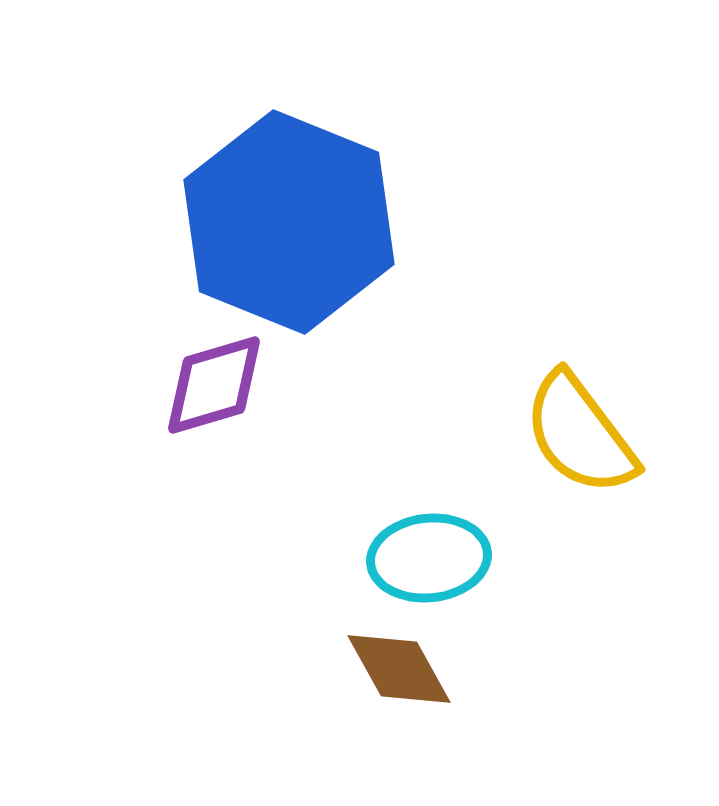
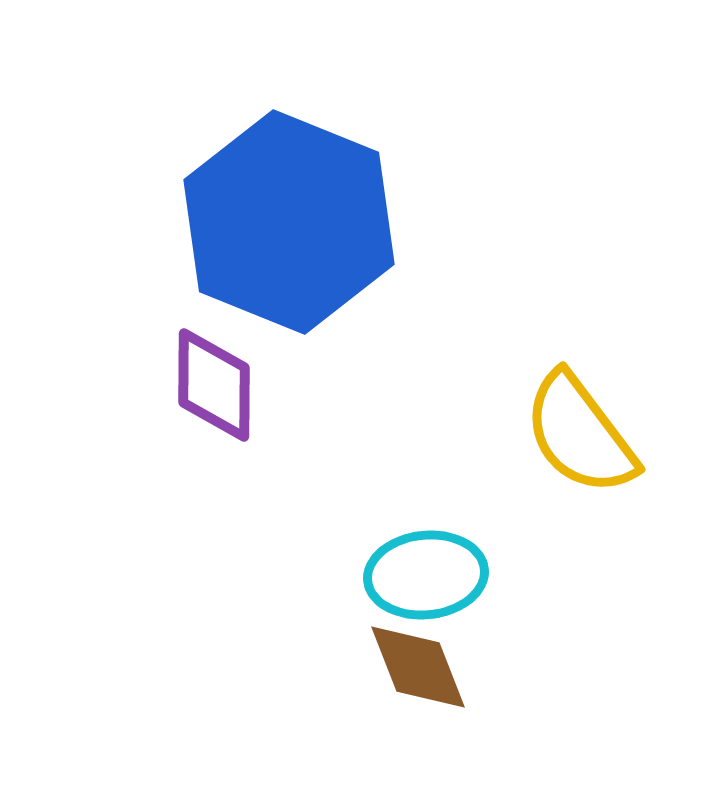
purple diamond: rotated 73 degrees counterclockwise
cyan ellipse: moved 3 px left, 17 px down
brown diamond: moved 19 px right, 2 px up; rotated 8 degrees clockwise
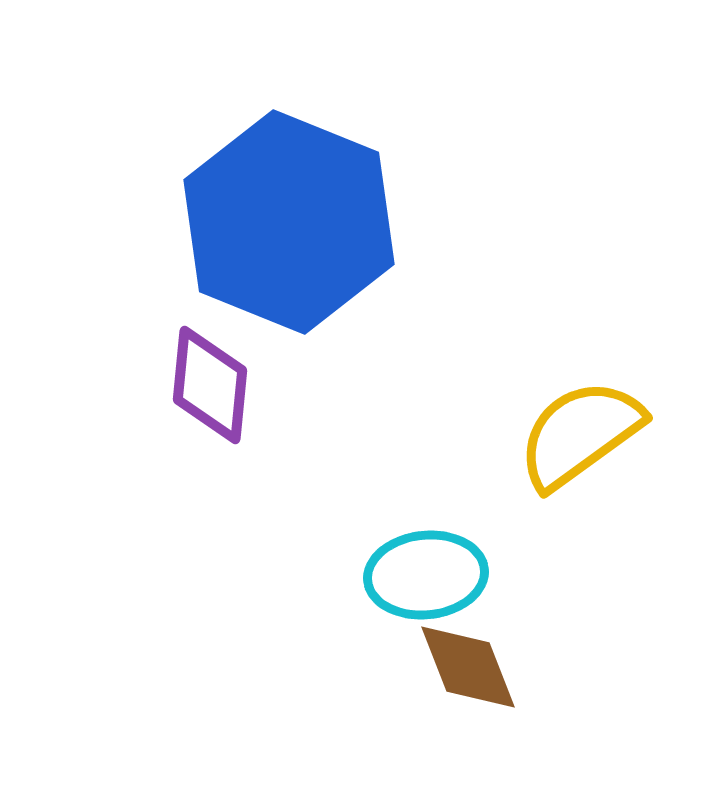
purple diamond: moved 4 px left; rotated 5 degrees clockwise
yellow semicircle: rotated 91 degrees clockwise
brown diamond: moved 50 px right
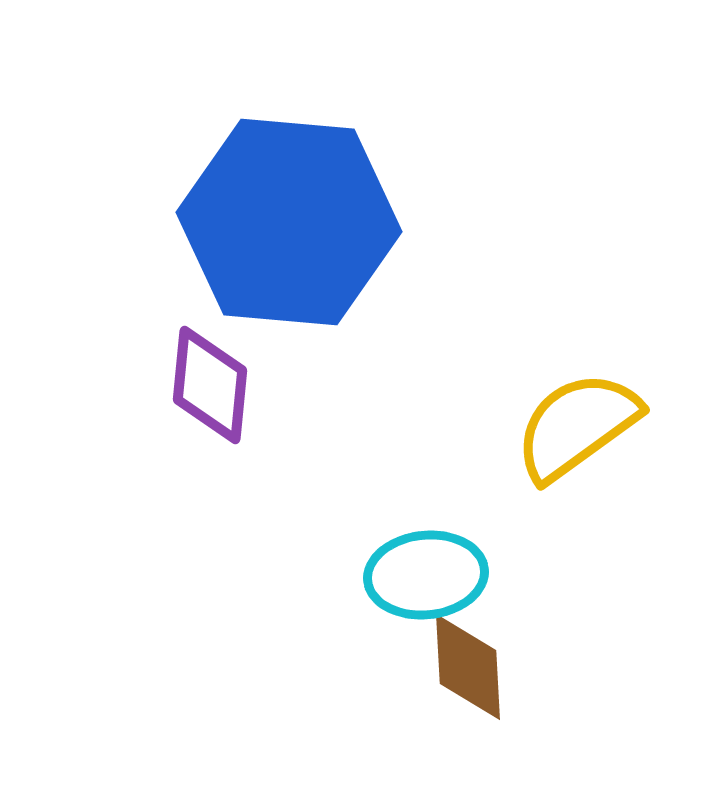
blue hexagon: rotated 17 degrees counterclockwise
yellow semicircle: moved 3 px left, 8 px up
brown diamond: rotated 18 degrees clockwise
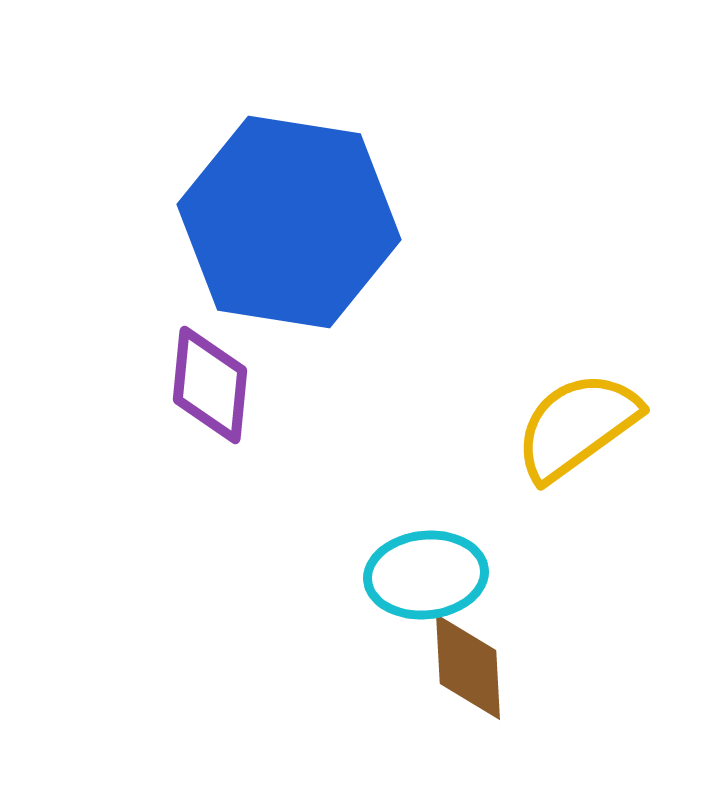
blue hexagon: rotated 4 degrees clockwise
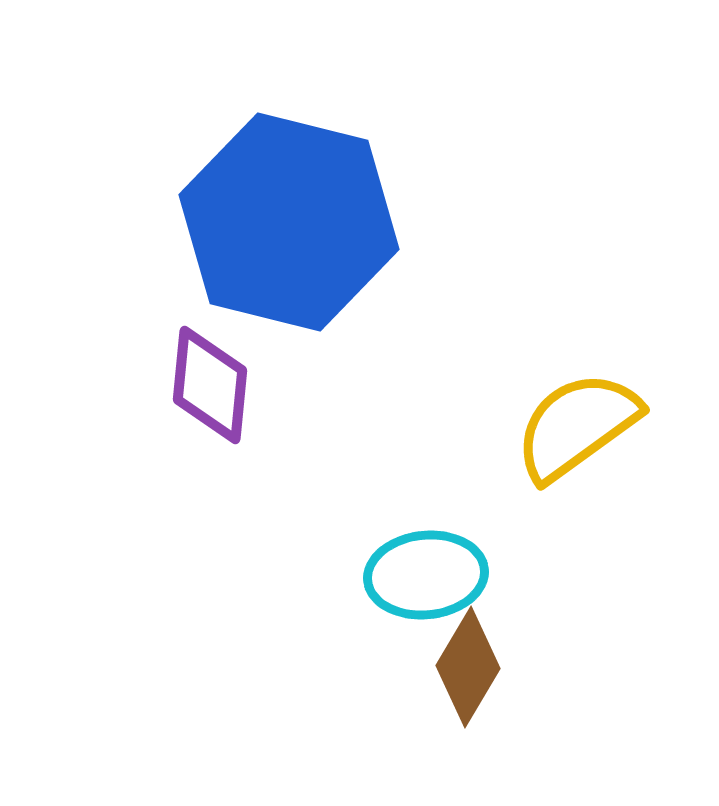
blue hexagon: rotated 5 degrees clockwise
brown diamond: rotated 34 degrees clockwise
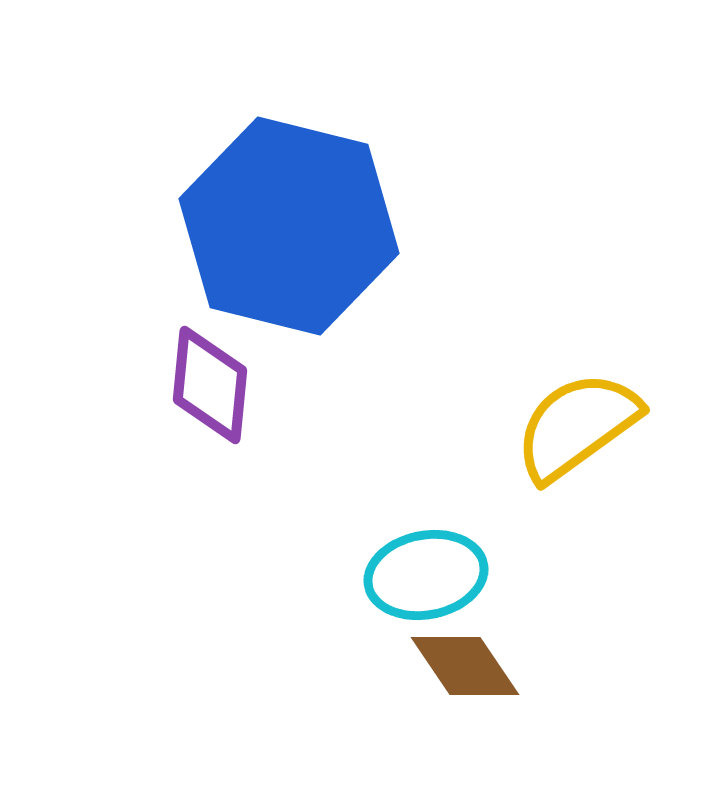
blue hexagon: moved 4 px down
cyan ellipse: rotated 5 degrees counterclockwise
brown diamond: moved 3 px left, 1 px up; rotated 65 degrees counterclockwise
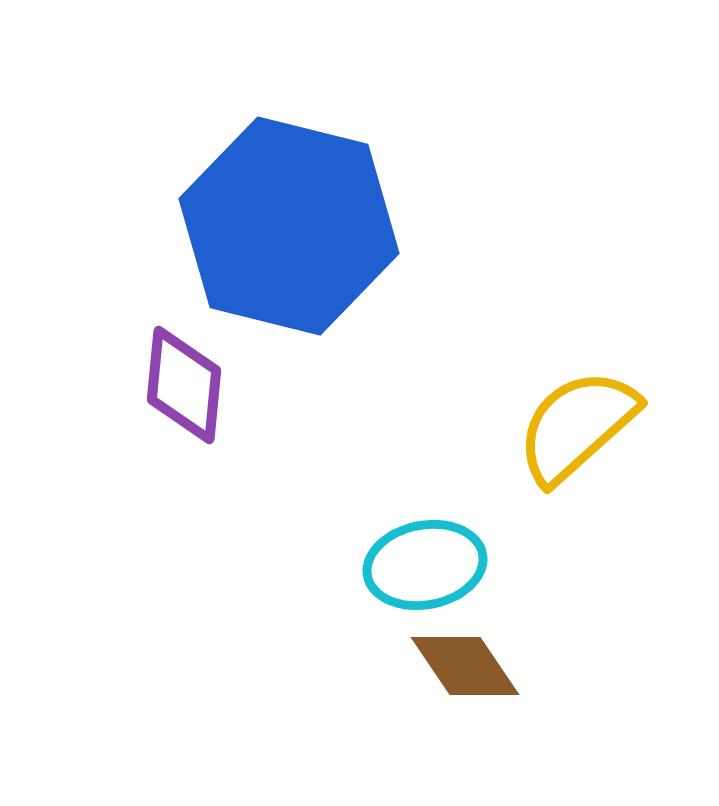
purple diamond: moved 26 px left
yellow semicircle: rotated 6 degrees counterclockwise
cyan ellipse: moved 1 px left, 10 px up
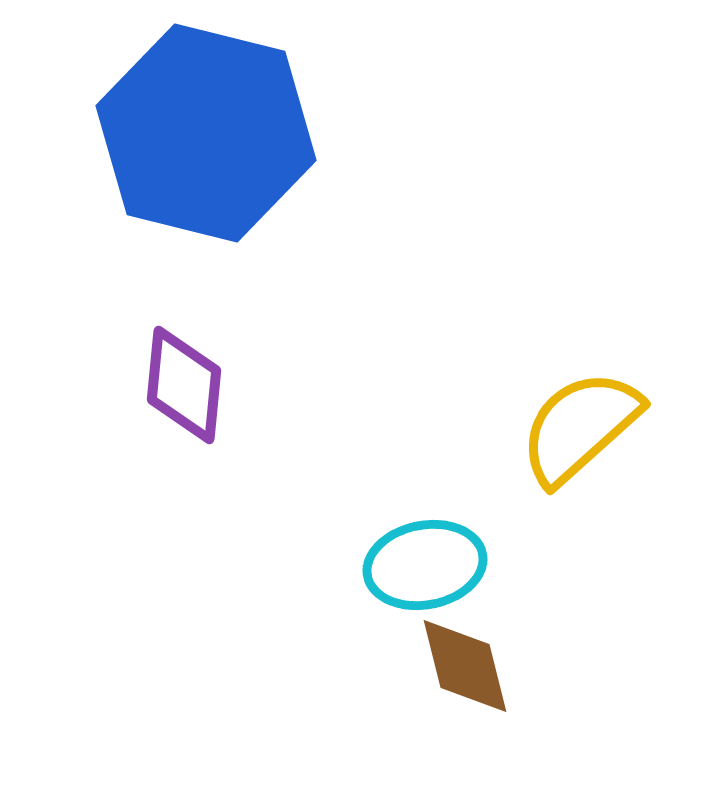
blue hexagon: moved 83 px left, 93 px up
yellow semicircle: moved 3 px right, 1 px down
brown diamond: rotated 20 degrees clockwise
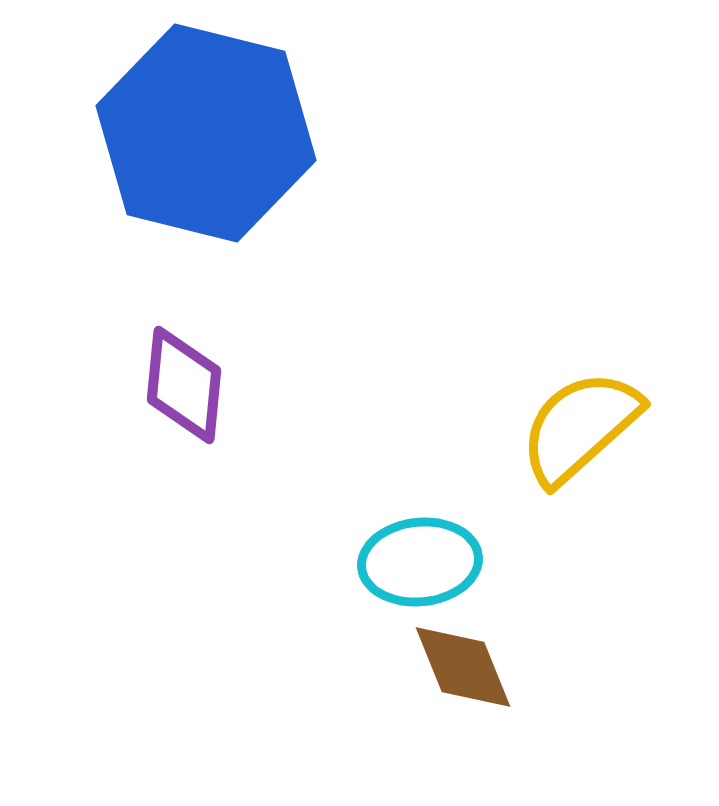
cyan ellipse: moved 5 px left, 3 px up; rotated 5 degrees clockwise
brown diamond: moved 2 px left, 1 px down; rotated 8 degrees counterclockwise
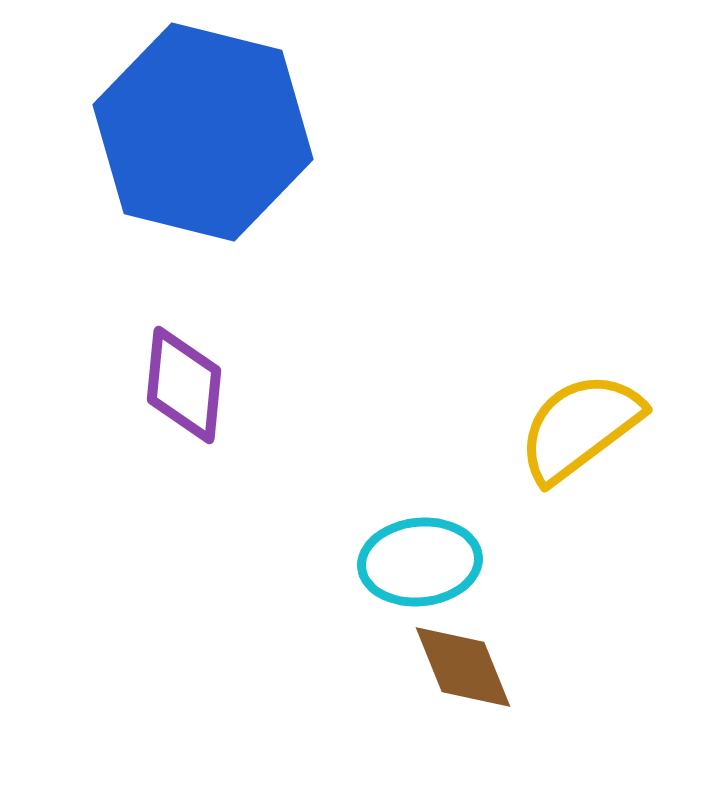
blue hexagon: moved 3 px left, 1 px up
yellow semicircle: rotated 5 degrees clockwise
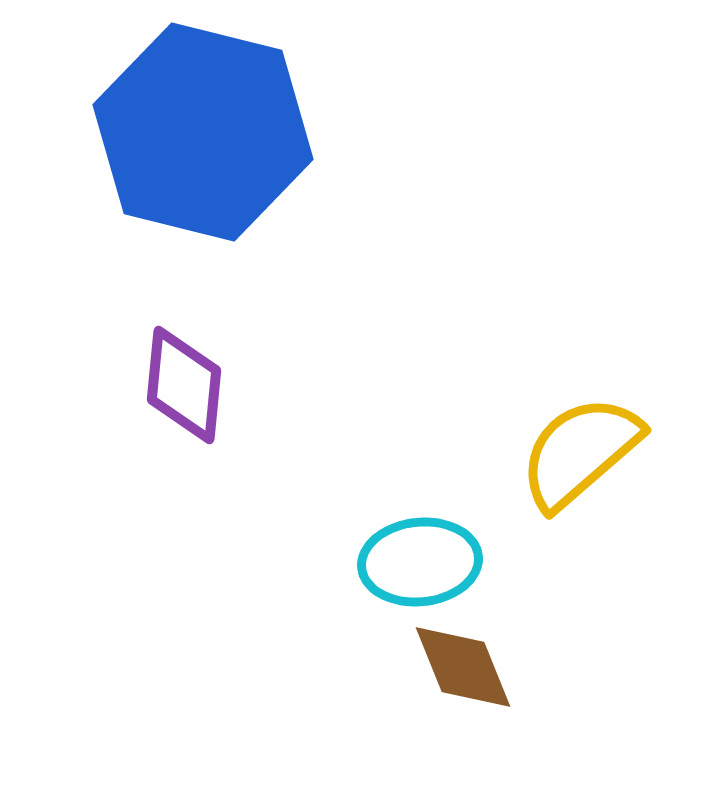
yellow semicircle: moved 25 px down; rotated 4 degrees counterclockwise
